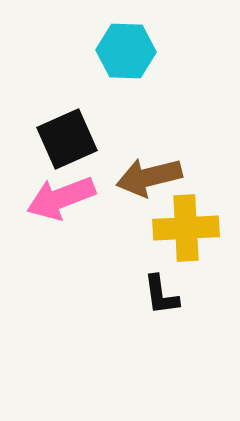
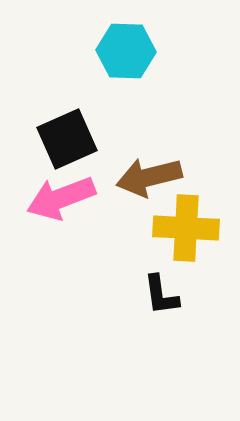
yellow cross: rotated 6 degrees clockwise
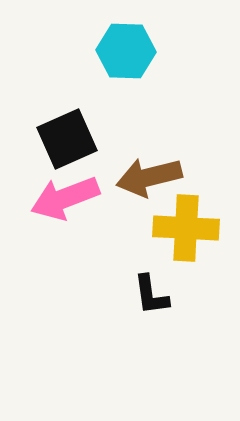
pink arrow: moved 4 px right
black L-shape: moved 10 px left
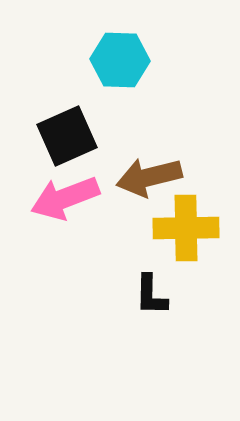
cyan hexagon: moved 6 px left, 9 px down
black square: moved 3 px up
yellow cross: rotated 4 degrees counterclockwise
black L-shape: rotated 9 degrees clockwise
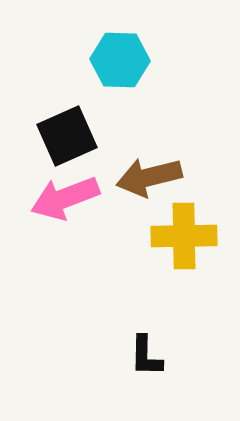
yellow cross: moved 2 px left, 8 px down
black L-shape: moved 5 px left, 61 px down
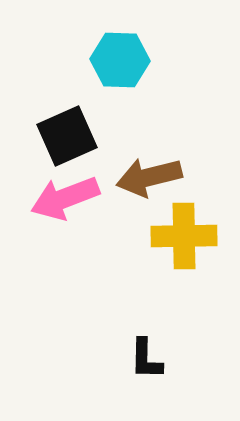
black L-shape: moved 3 px down
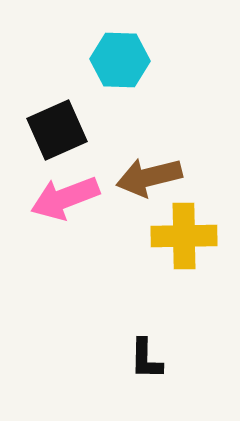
black square: moved 10 px left, 6 px up
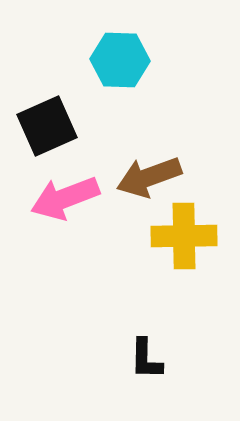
black square: moved 10 px left, 4 px up
brown arrow: rotated 6 degrees counterclockwise
